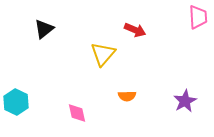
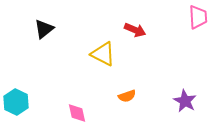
yellow triangle: rotated 44 degrees counterclockwise
orange semicircle: rotated 18 degrees counterclockwise
purple star: rotated 15 degrees counterclockwise
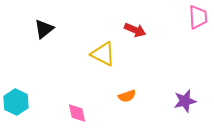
purple star: rotated 30 degrees clockwise
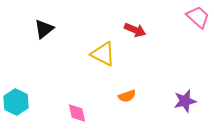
pink trapezoid: rotated 45 degrees counterclockwise
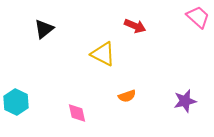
red arrow: moved 4 px up
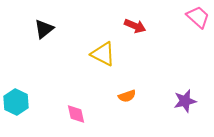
pink diamond: moved 1 px left, 1 px down
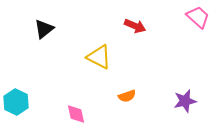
yellow triangle: moved 4 px left, 3 px down
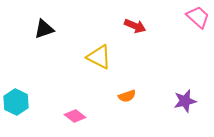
black triangle: rotated 20 degrees clockwise
pink diamond: moved 1 px left, 2 px down; rotated 40 degrees counterclockwise
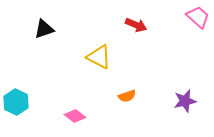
red arrow: moved 1 px right, 1 px up
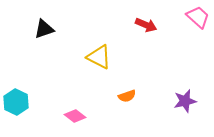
red arrow: moved 10 px right
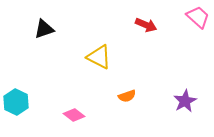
purple star: rotated 15 degrees counterclockwise
pink diamond: moved 1 px left, 1 px up
